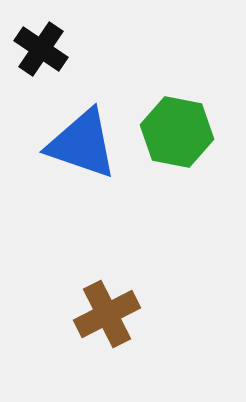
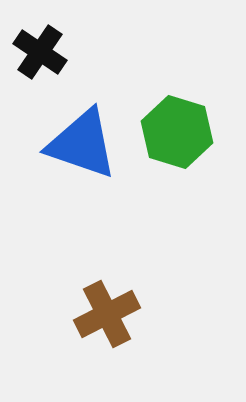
black cross: moved 1 px left, 3 px down
green hexagon: rotated 6 degrees clockwise
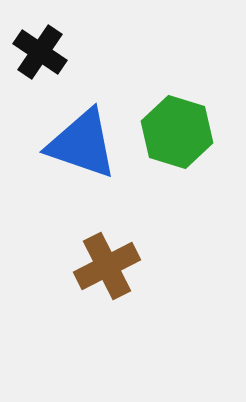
brown cross: moved 48 px up
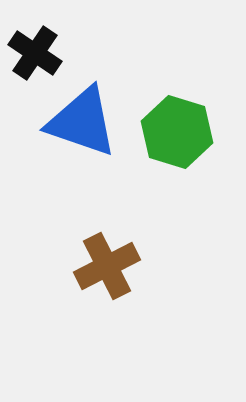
black cross: moved 5 px left, 1 px down
blue triangle: moved 22 px up
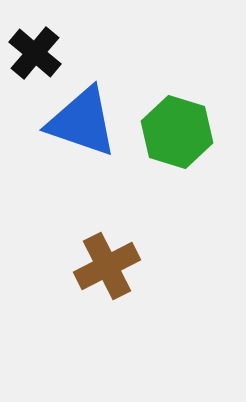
black cross: rotated 6 degrees clockwise
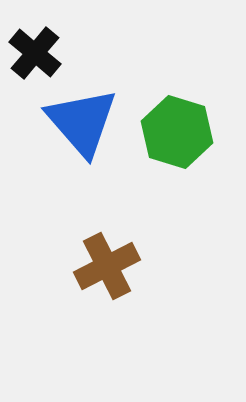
blue triangle: rotated 30 degrees clockwise
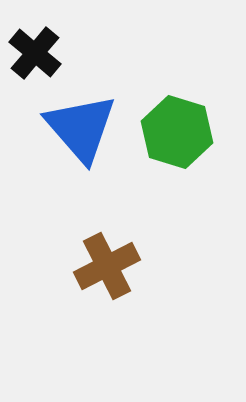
blue triangle: moved 1 px left, 6 px down
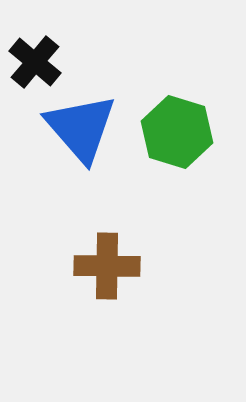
black cross: moved 9 px down
brown cross: rotated 28 degrees clockwise
